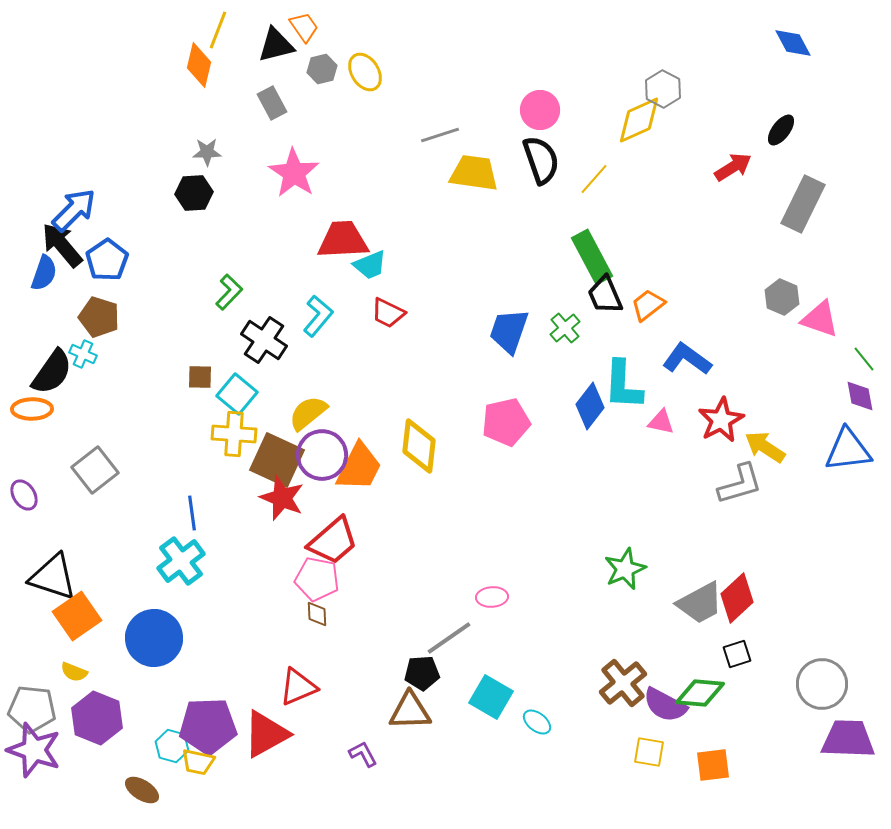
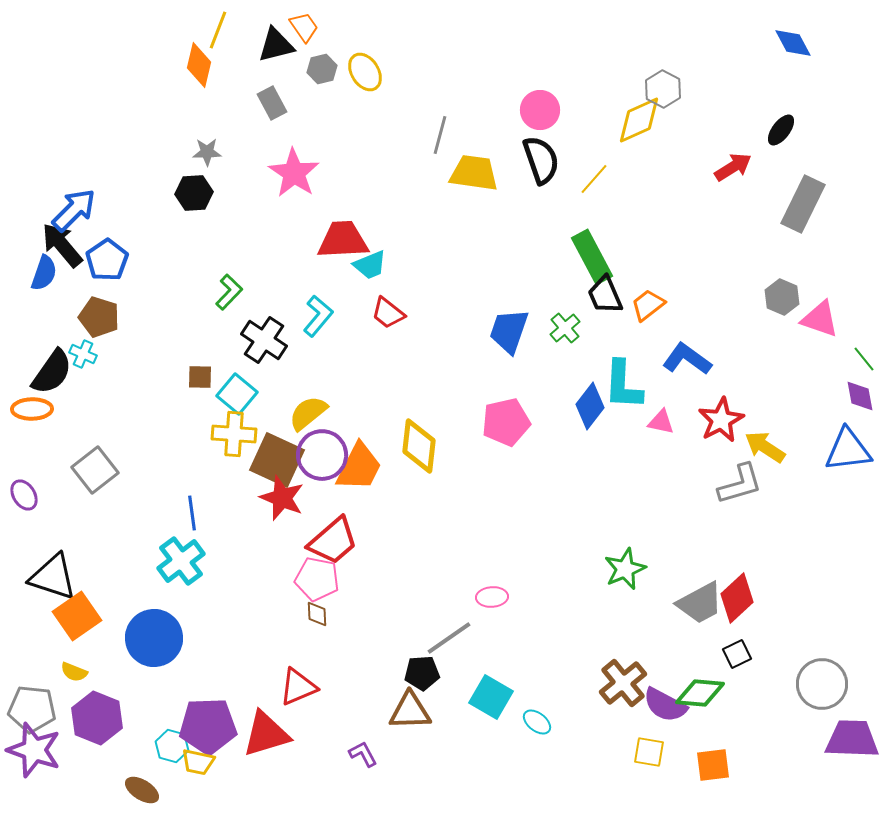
gray line at (440, 135): rotated 57 degrees counterclockwise
red trapezoid at (388, 313): rotated 12 degrees clockwise
black square at (737, 654): rotated 8 degrees counterclockwise
red triangle at (266, 734): rotated 12 degrees clockwise
purple trapezoid at (848, 739): moved 4 px right
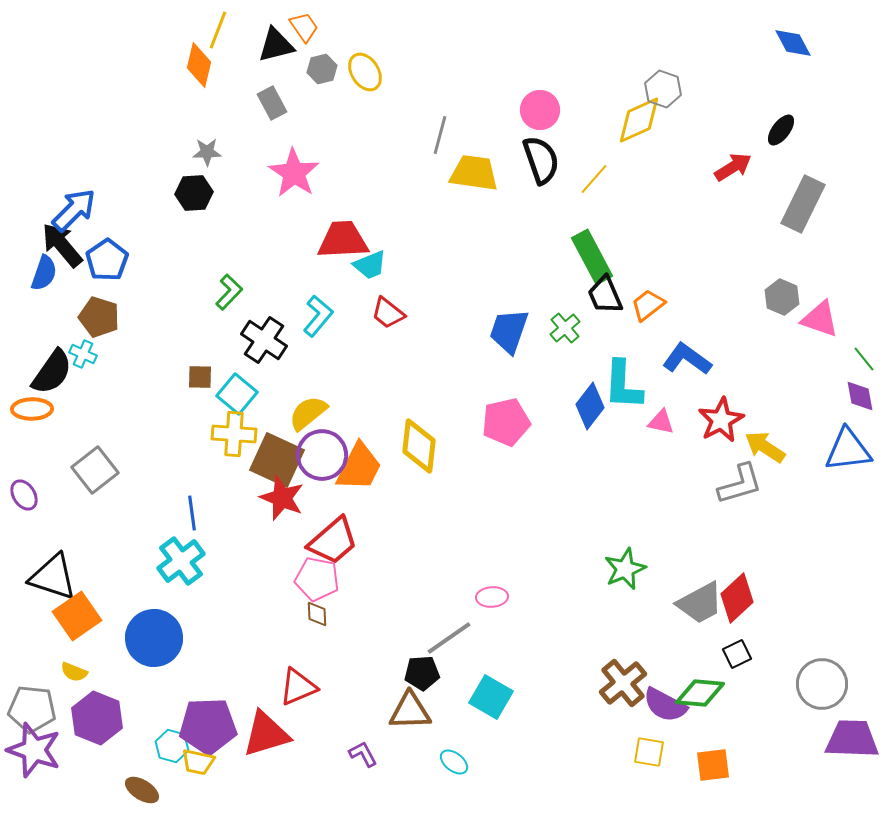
gray hexagon at (663, 89): rotated 9 degrees counterclockwise
cyan ellipse at (537, 722): moved 83 px left, 40 px down
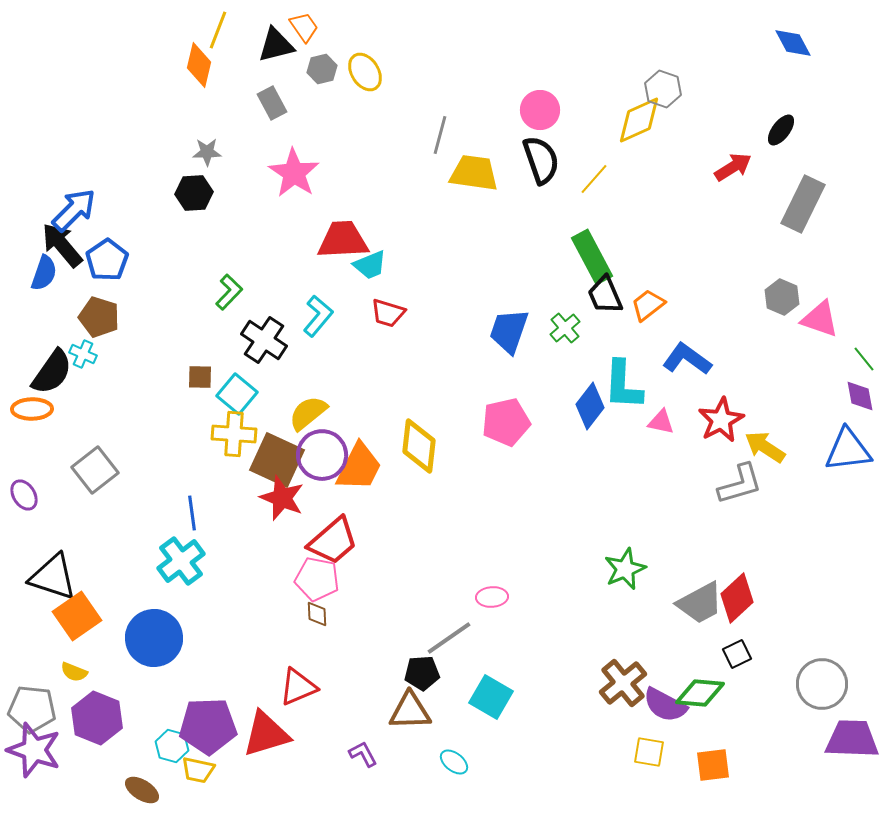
red trapezoid at (388, 313): rotated 21 degrees counterclockwise
yellow trapezoid at (198, 762): moved 8 px down
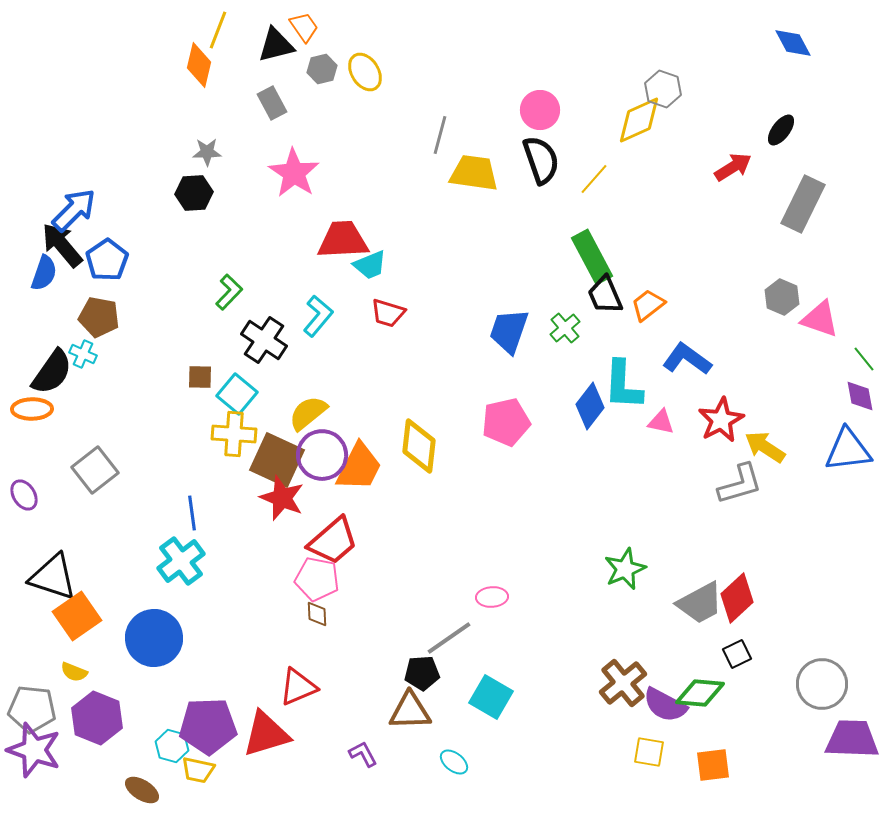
brown pentagon at (99, 317): rotated 6 degrees counterclockwise
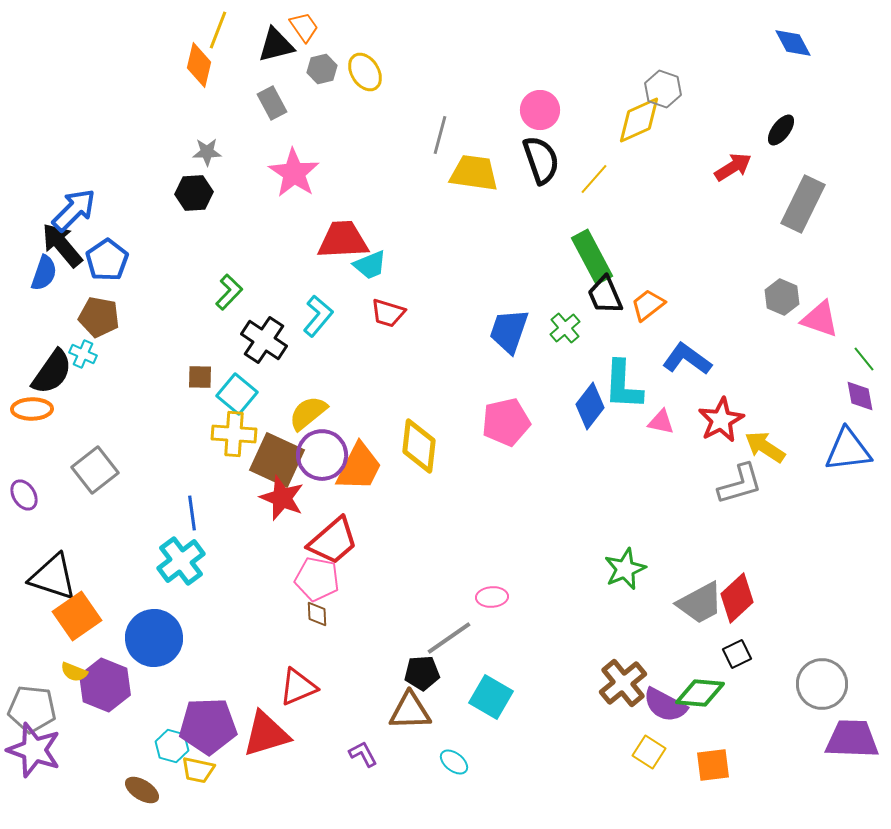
purple hexagon at (97, 718): moved 8 px right, 33 px up
yellow square at (649, 752): rotated 24 degrees clockwise
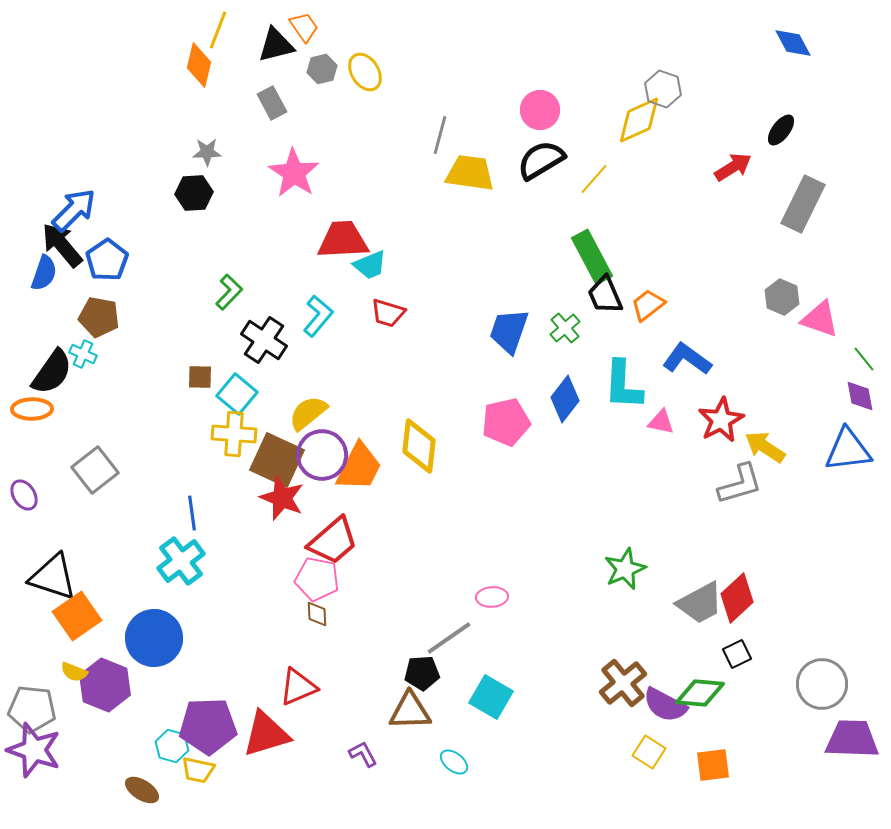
black semicircle at (541, 160): rotated 102 degrees counterclockwise
yellow trapezoid at (474, 173): moved 4 px left
blue diamond at (590, 406): moved 25 px left, 7 px up
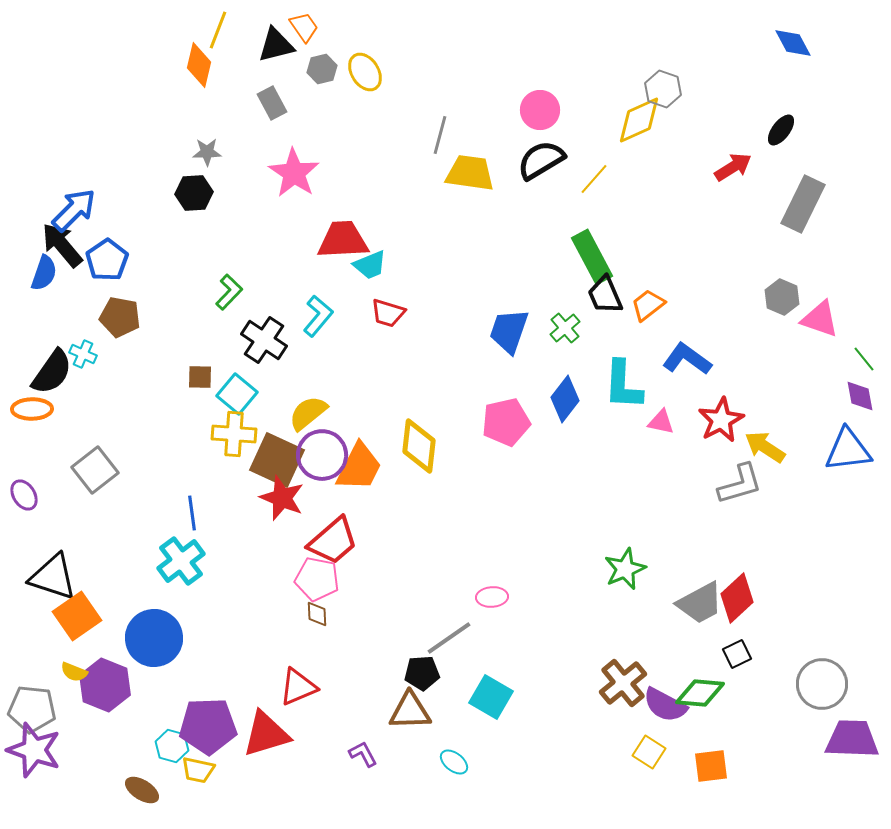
brown pentagon at (99, 317): moved 21 px right
orange square at (713, 765): moved 2 px left, 1 px down
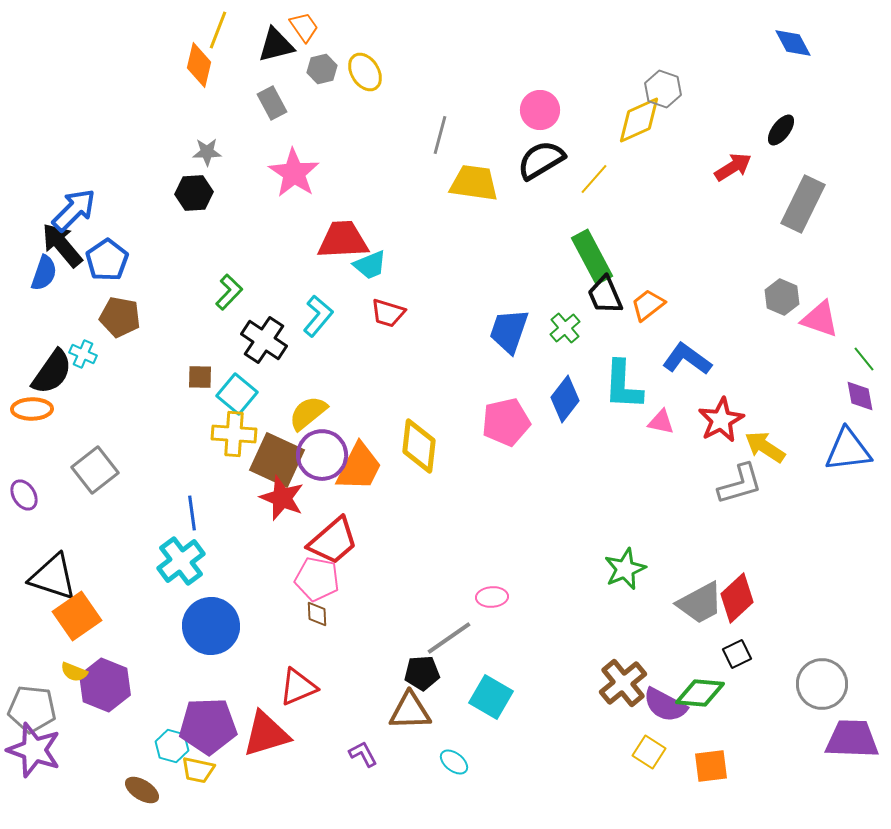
yellow trapezoid at (470, 173): moved 4 px right, 10 px down
blue circle at (154, 638): moved 57 px right, 12 px up
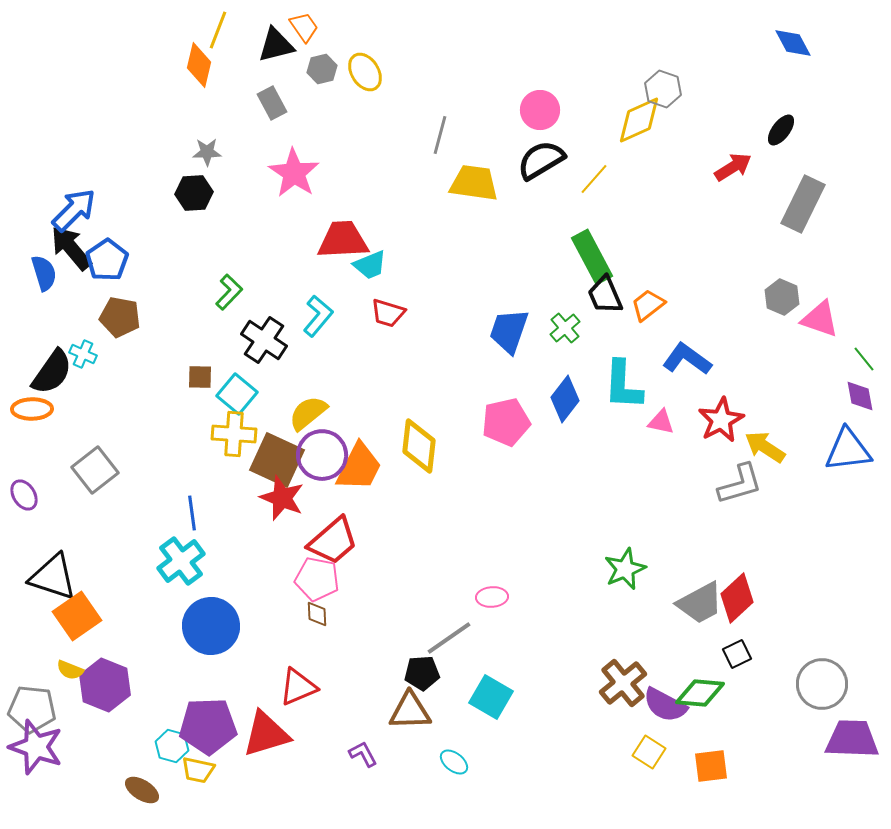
black arrow at (62, 245): moved 9 px right, 3 px down
blue semicircle at (44, 273): rotated 36 degrees counterclockwise
yellow semicircle at (74, 672): moved 4 px left, 2 px up
purple star at (34, 750): moved 2 px right, 3 px up
